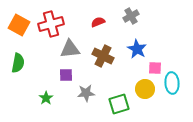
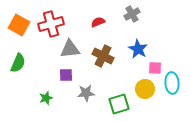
gray cross: moved 1 px right, 2 px up
blue star: moved 1 px right
green semicircle: rotated 12 degrees clockwise
green star: rotated 16 degrees clockwise
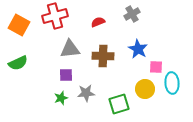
red cross: moved 4 px right, 8 px up
brown cross: rotated 25 degrees counterclockwise
green semicircle: rotated 42 degrees clockwise
pink square: moved 1 px right, 1 px up
green star: moved 15 px right
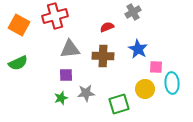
gray cross: moved 1 px right, 2 px up
red semicircle: moved 9 px right, 5 px down
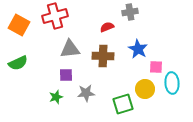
gray cross: moved 3 px left; rotated 21 degrees clockwise
green star: moved 5 px left, 1 px up
green square: moved 4 px right
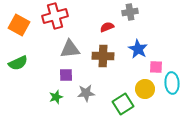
green square: rotated 15 degrees counterclockwise
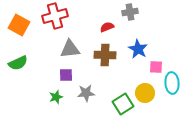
brown cross: moved 2 px right, 1 px up
yellow circle: moved 4 px down
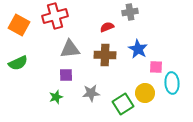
gray star: moved 5 px right
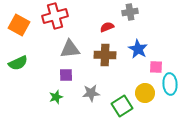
cyan ellipse: moved 2 px left, 1 px down
green square: moved 1 px left, 2 px down
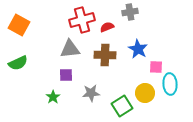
red cross: moved 27 px right, 4 px down
green star: moved 3 px left; rotated 16 degrees counterclockwise
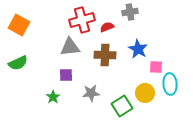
gray triangle: moved 2 px up
